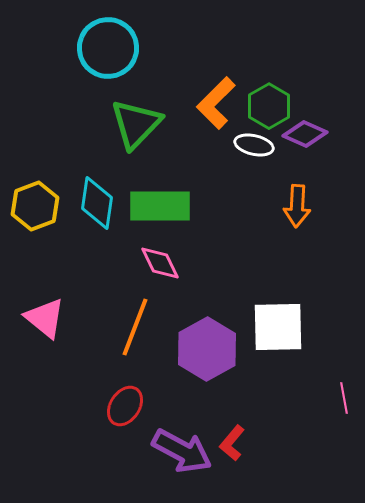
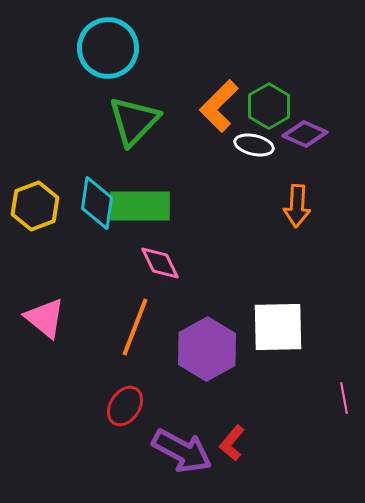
orange L-shape: moved 3 px right, 3 px down
green triangle: moved 2 px left, 3 px up
green rectangle: moved 20 px left
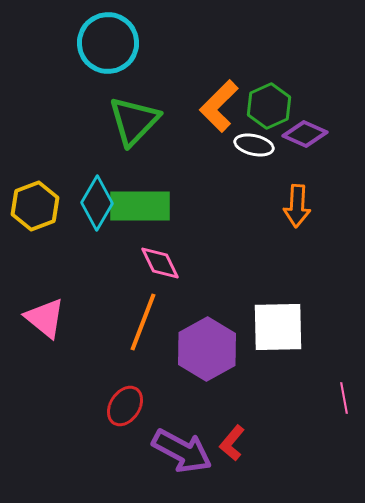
cyan circle: moved 5 px up
green hexagon: rotated 6 degrees clockwise
cyan diamond: rotated 22 degrees clockwise
orange line: moved 8 px right, 5 px up
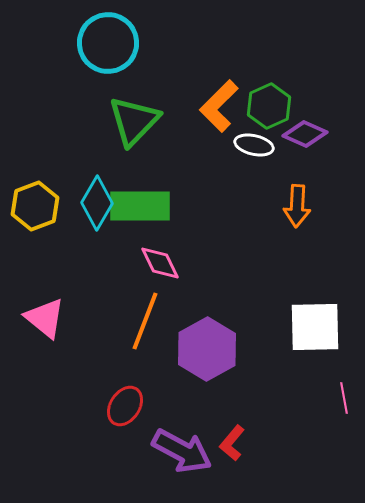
orange line: moved 2 px right, 1 px up
white square: moved 37 px right
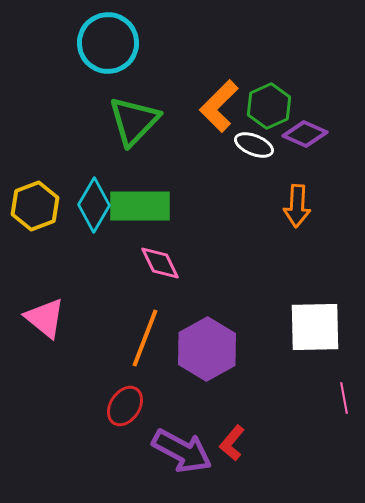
white ellipse: rotated 9 degrees clockwise
cyan diamond: moved 3 px left, 2 px down
orange line: moved 17 px down
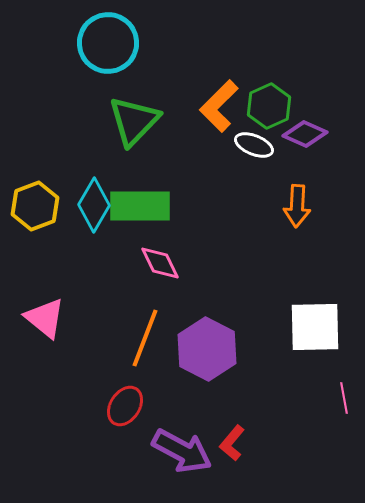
purple hexagon: rotated 4 degrees counterclockwise
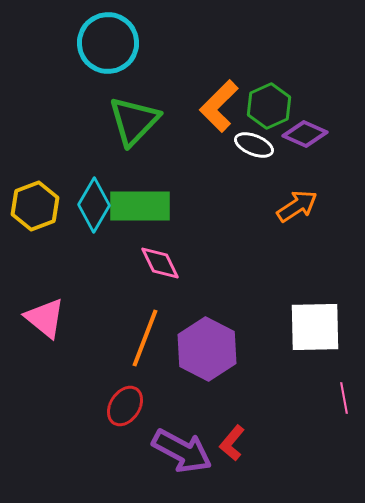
orange arrow: rotated 126 degrees counterclockwise
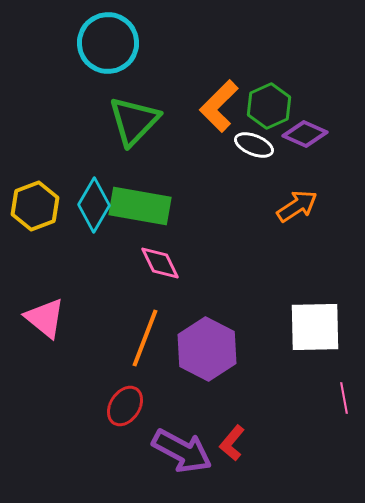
green rectangle: rotated 10 degrees clockwise
